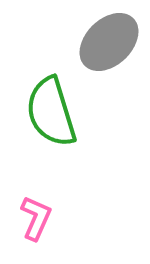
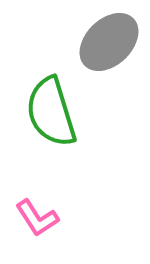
pink L-shape: moved 1 px right; rotated 123 degrees clockwise
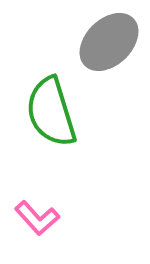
pink L-shape: rotated 9 degrees counterclockwise
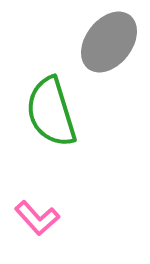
gray ellipse: rotated 8 degrees counterclockwise
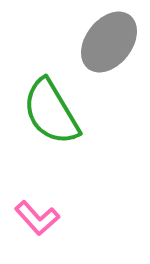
green semicircle: rotated 14 degrees counterclockwise
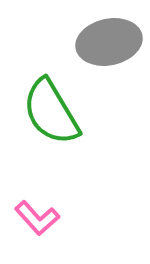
gray ellipse: rotated 40 degrees clockwise
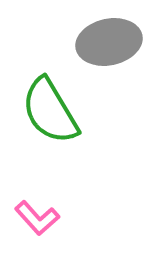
green semicircle: moved 1 px left, 1 px up
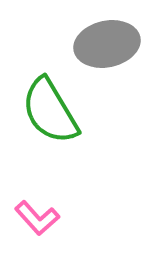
gray ellipse: moved 2 px left, 2 px down
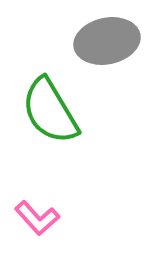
gray ellipse: moved 3 px up
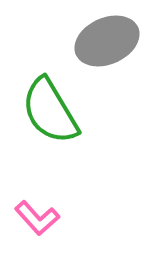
gray ellipse: rotated 12 degrees counterclockwise
